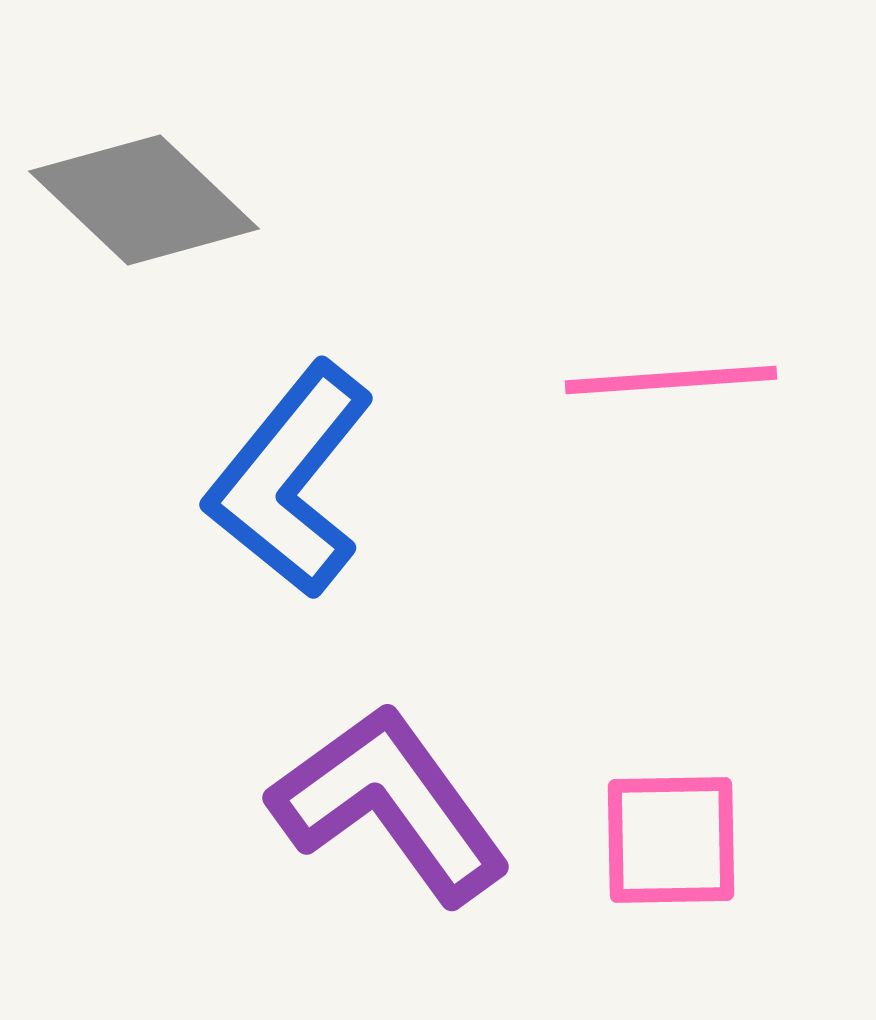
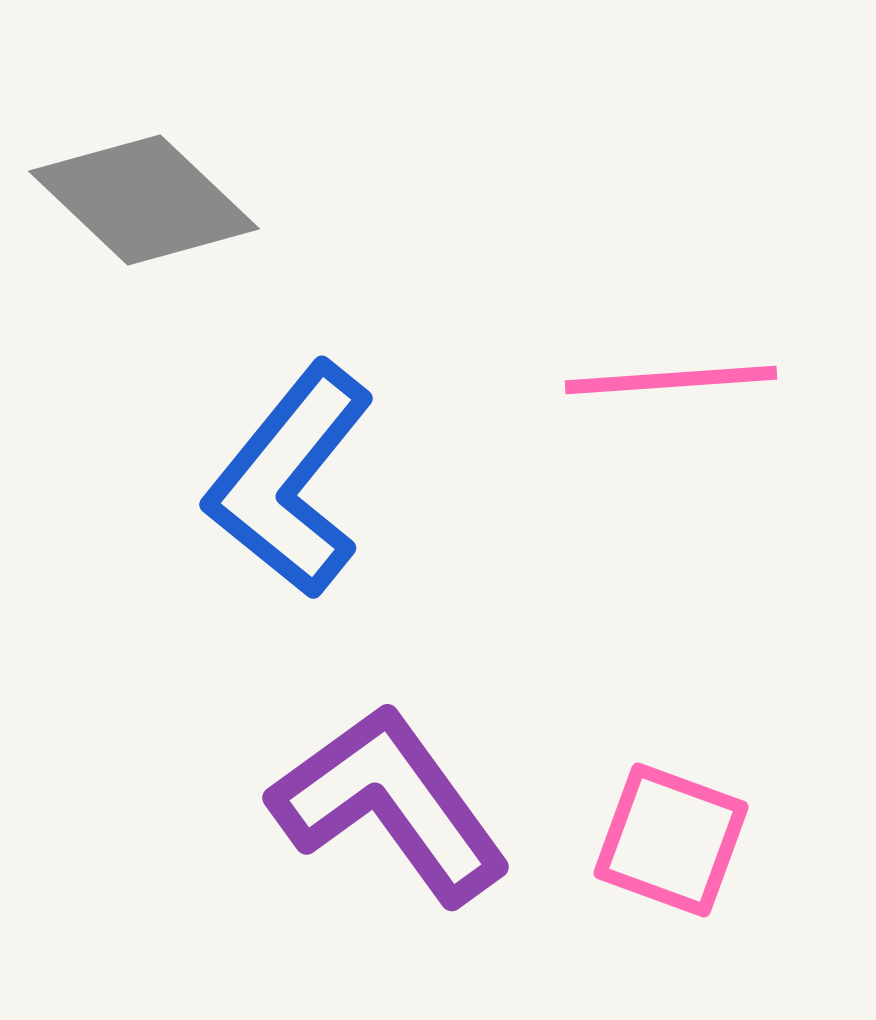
pink square: rotated 21 degrees clockwise
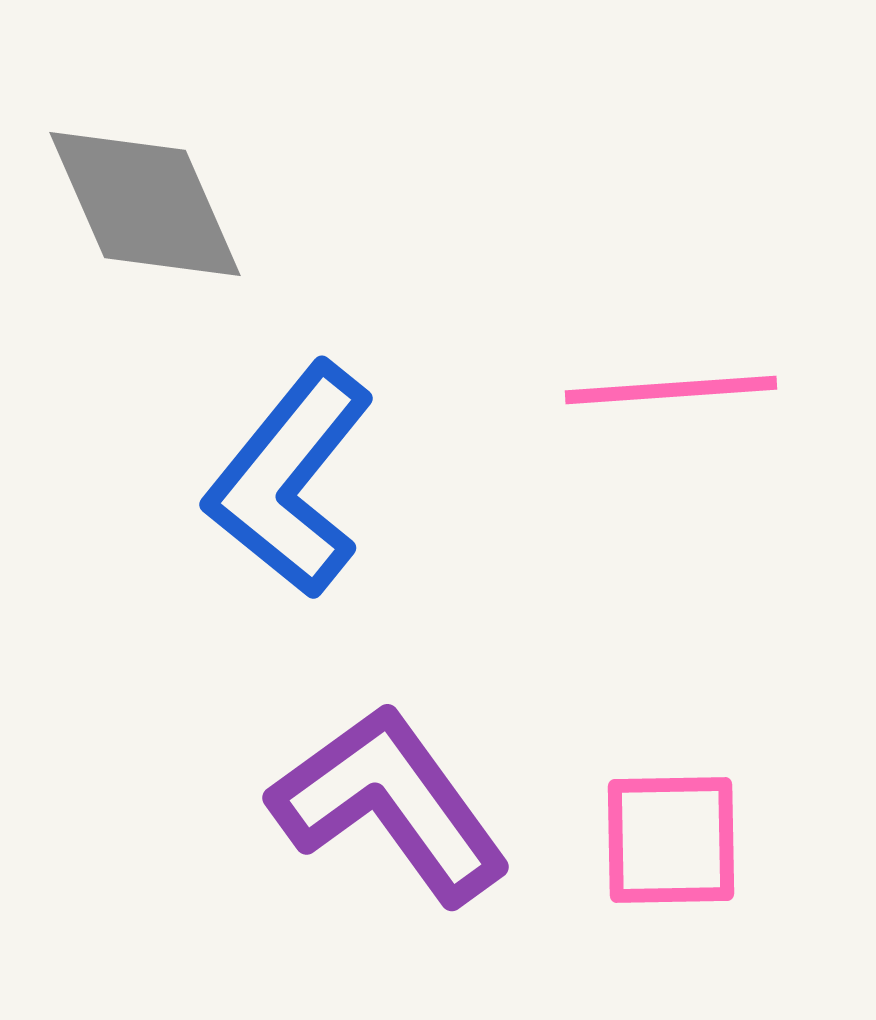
gray diamond: moved 1 px right, 4 px down; rotated 23 degrees clockwise
pink line: moved 10 px down
pink square: rotated 21 degrees counterclockwise
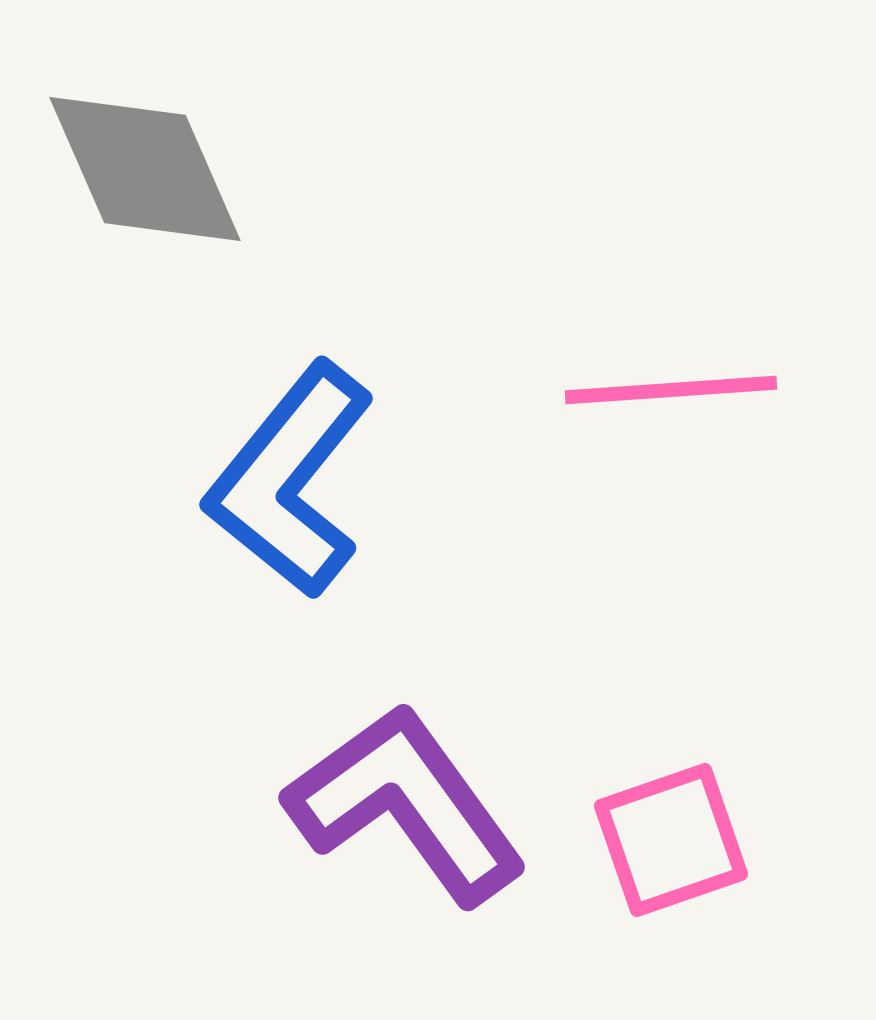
gray diamond: moved 35 px up
purple L-shape: moved 16 px right
pink square: rotated 18 degrees counterclockwise
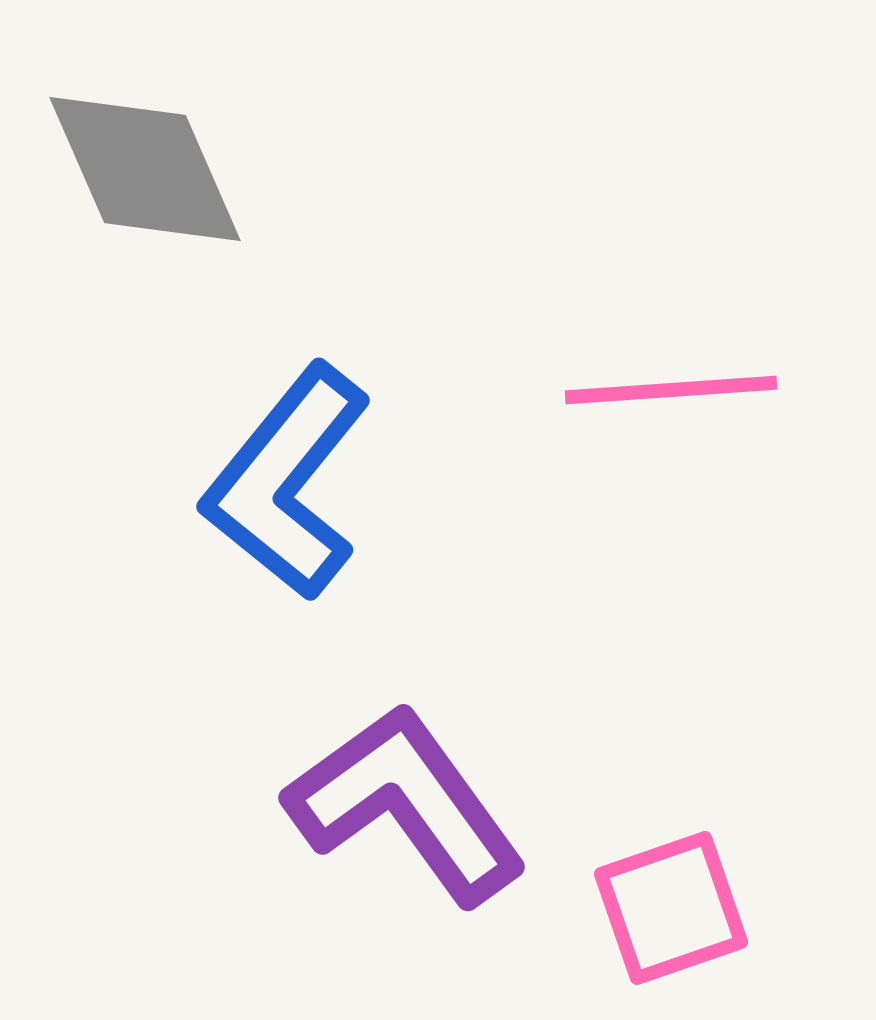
blue L-shape: moved 3 px left, 2 px down
pink square: moved 68 px down
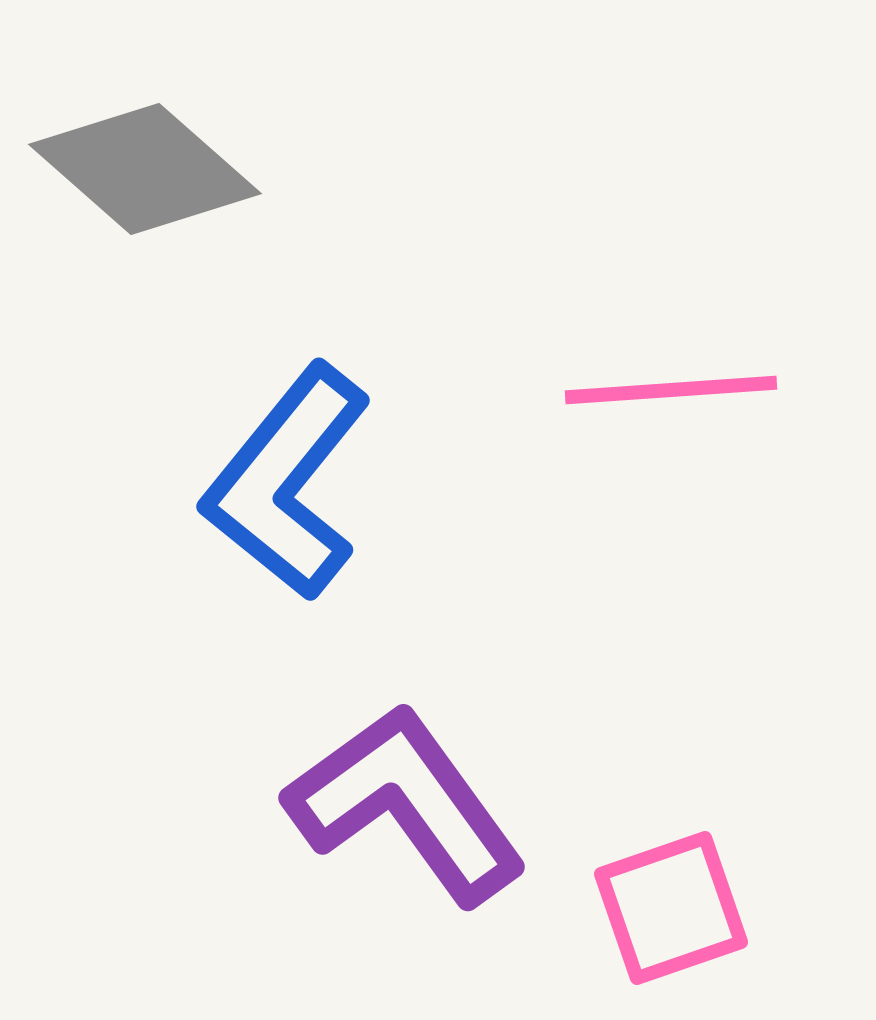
gray diamond: rotated 25 degrees counterclockwise
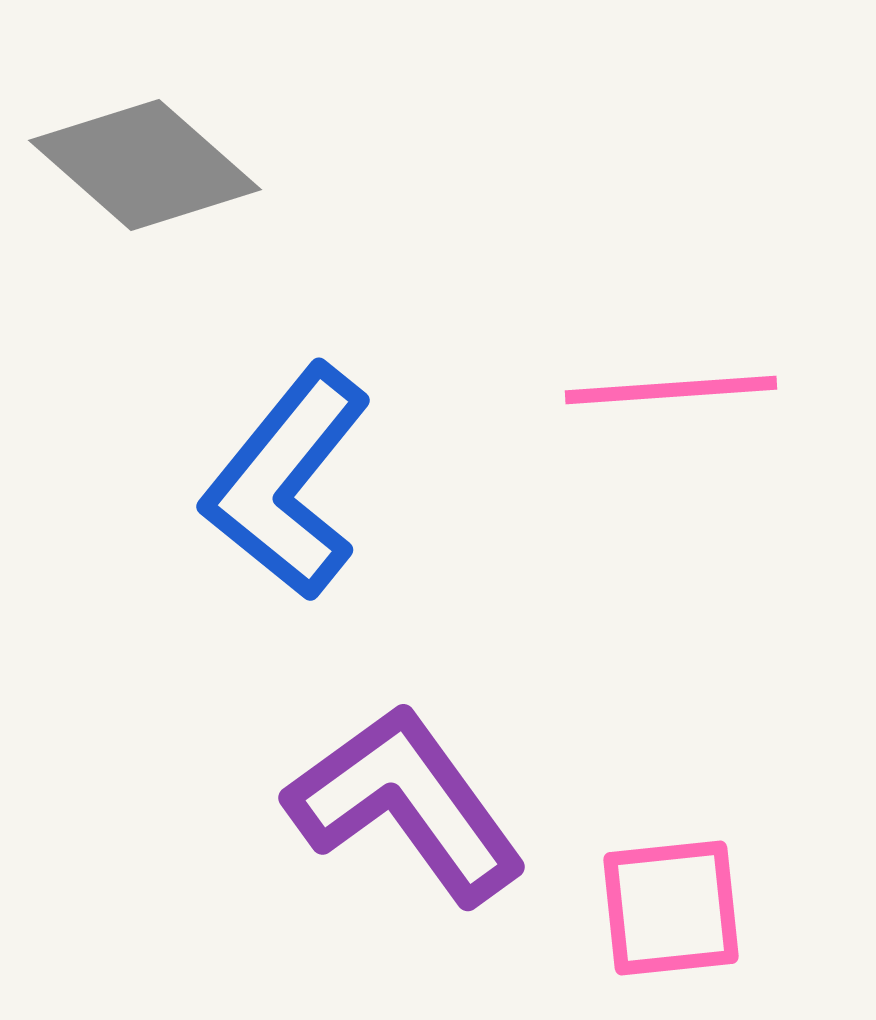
gray diamond: moved 4 px up
pink square: rotated 13 degrees clockwise
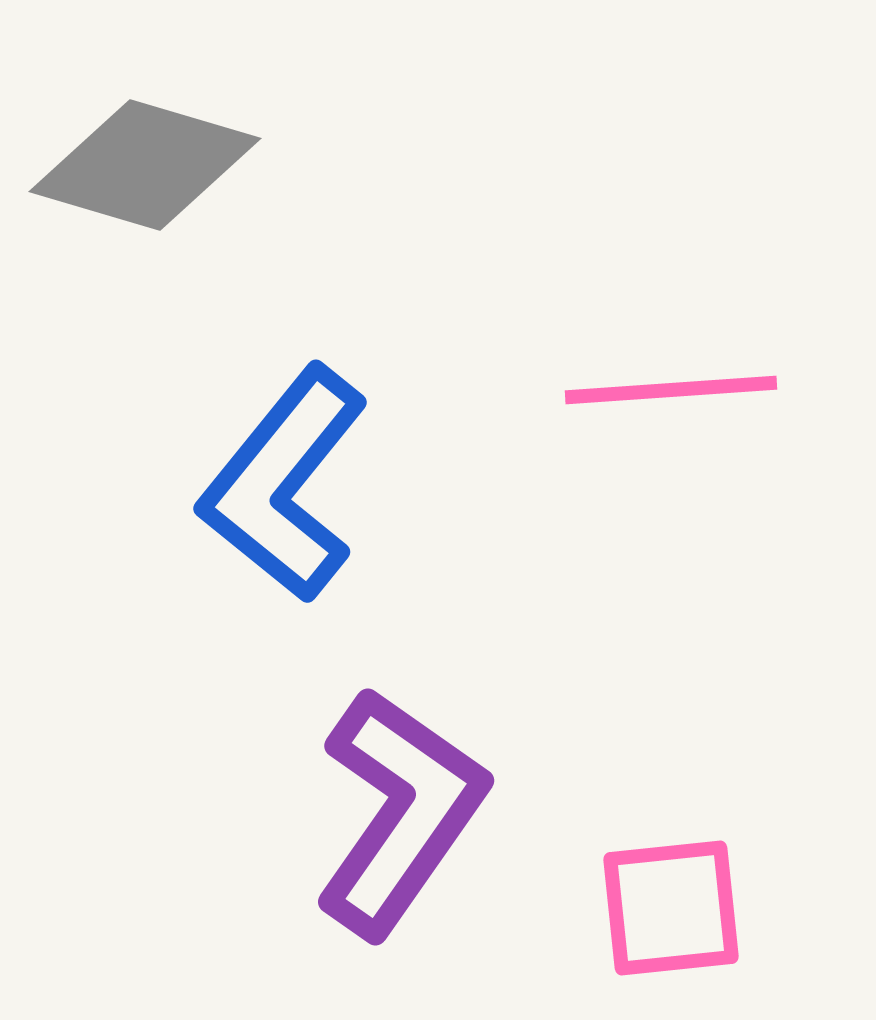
gray diamond: rotated 25 degrees counterclockwise
blue L-shape: moved 3 px left, 2 px down
purple L-shape: moved 6 px left, 8 px down; rotated 71 degrees clockwise
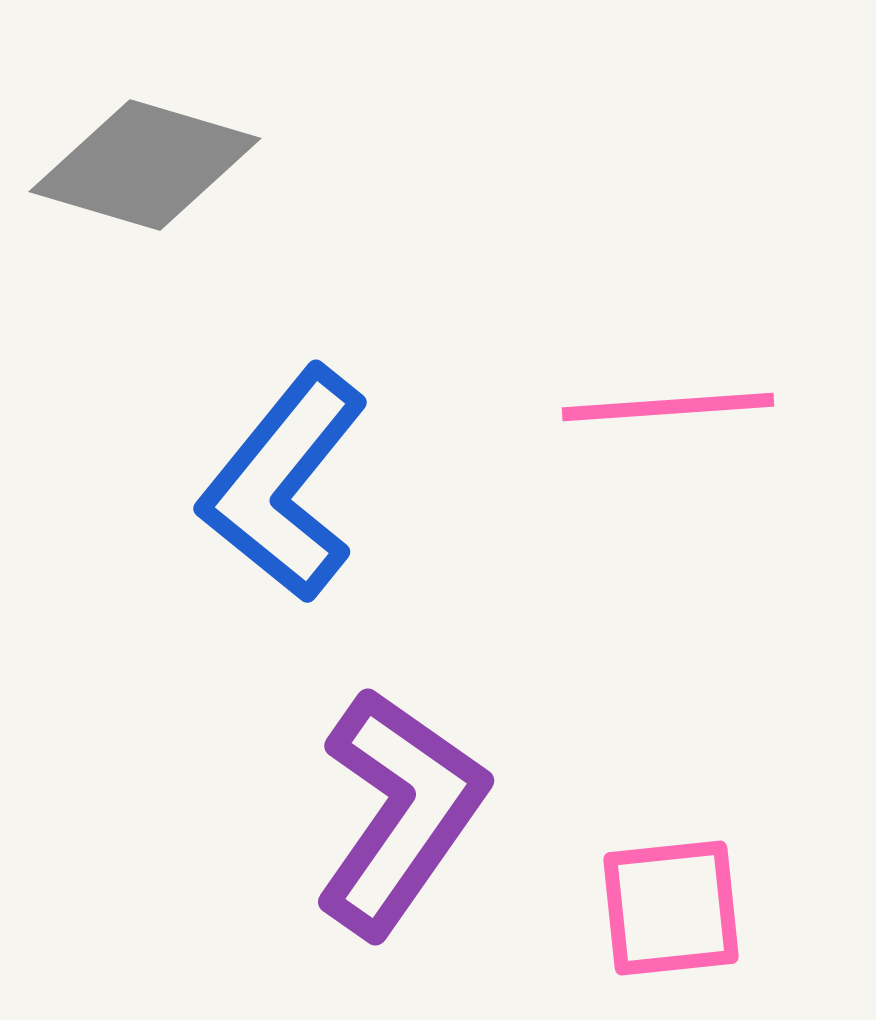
pink line: moved 3 px left, 17 px down
